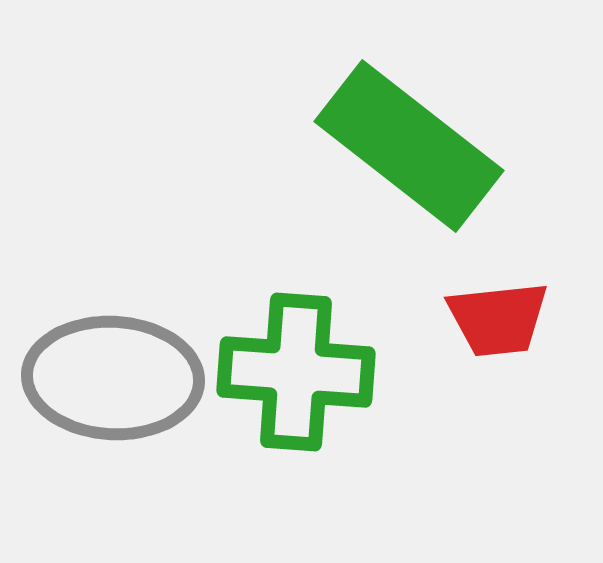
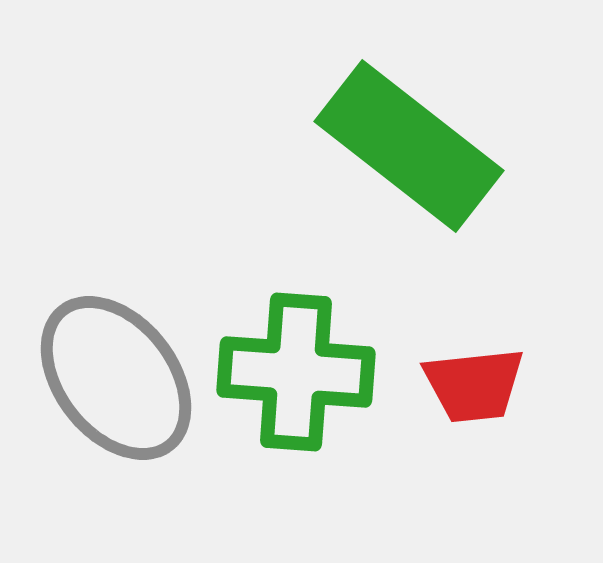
red trapezoid: moved 24 px left, 66 px down
gray ellipse: moved 3 px right; rotated 49 degrees clockwise
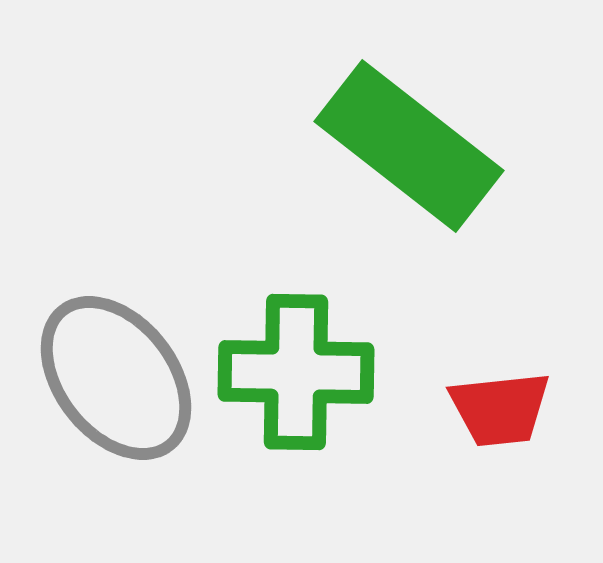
green cross: rotated 3 degrees counterclockwise
red trapezoid: moved 26 px right, 24 px down
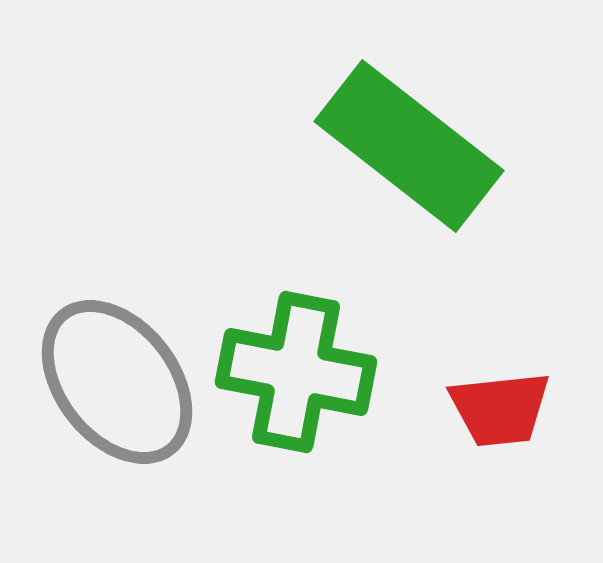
green cross: rotated 10 degrees clockwise
gray ellipse: moved 1 px right, 4 px down
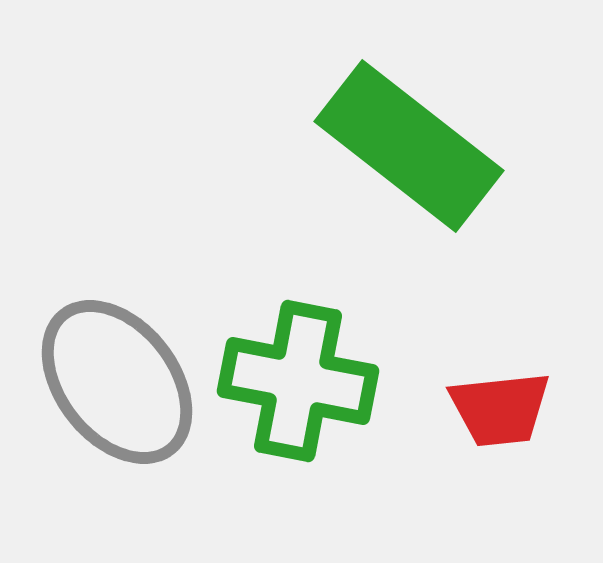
green cross: moved 2 px right, 9 px down
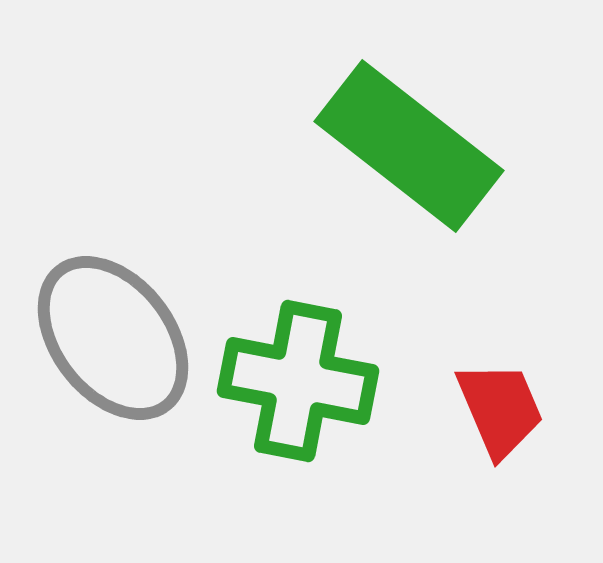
gray ellipse: moved 4 px left, 44 px up
red trapezoid: rotated 107 degrees counterclockwise
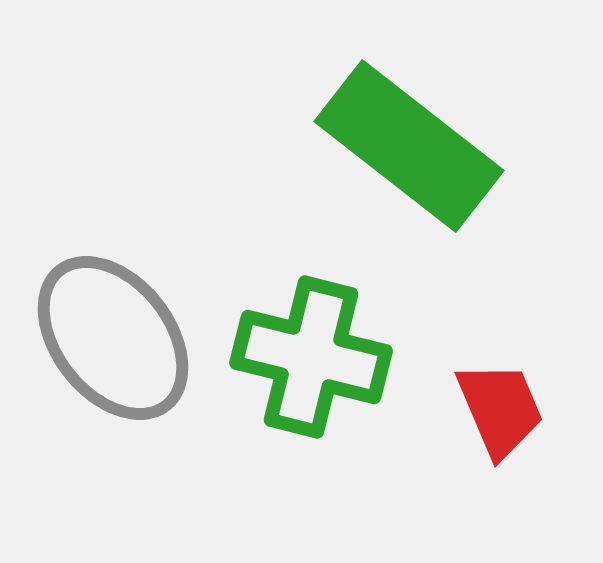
green cross: moved 13 px right, 24 px up; rotated 3 degrees clockwise
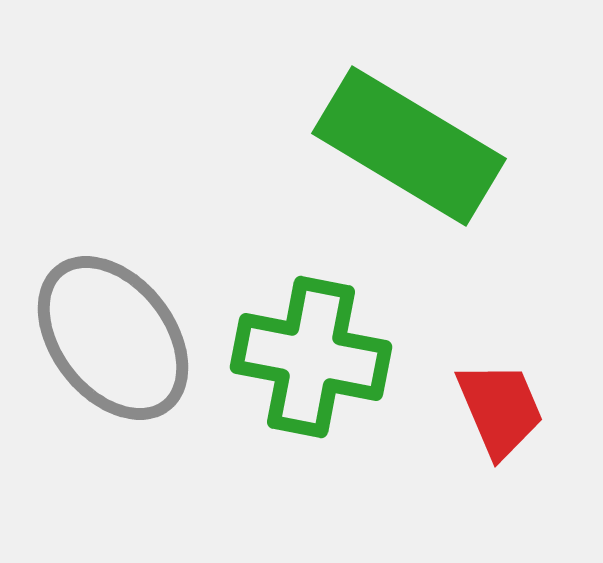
green rectangle: rotated 7 degrees counterclockwise
green cross: rotated 3 degrees counterclockwise
